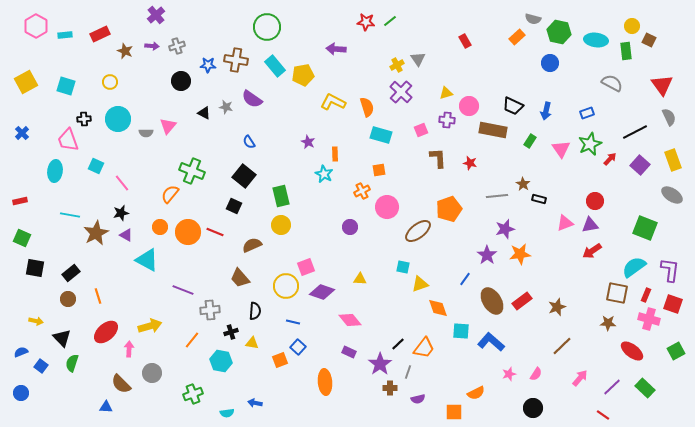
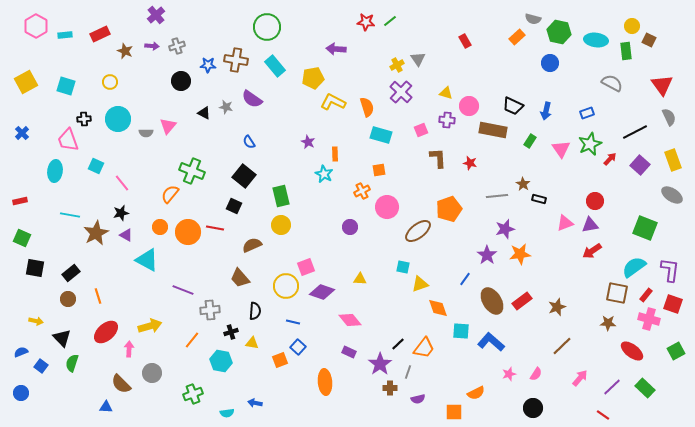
yellow pentagon at (303, 75): moved 10 px right, 3 px down
yellow triangle at (446, 93): rotated 32 degrees clockwise
red line at (215, 232): moved 4 px up; rotated 12 degrees counterclockwise
red rectangle at (646, 295): rotated 16 degrees clockwise
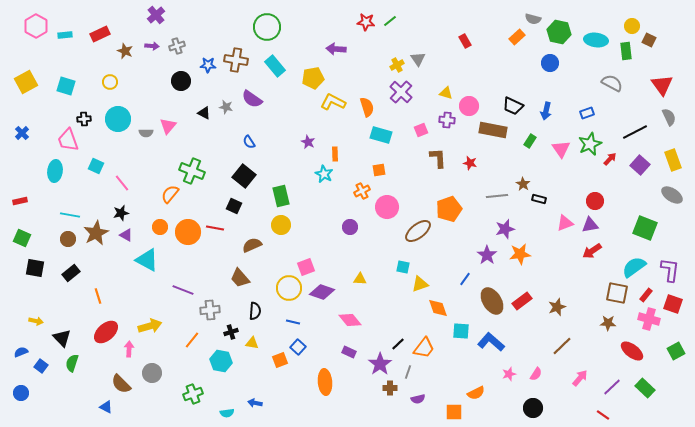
yellow circle at (286, 286): moved 3 px right, 2 px down
brown circle at (68, 299): moved 60 px up
blue triangle at (106, 407): rotated 24 degrees clockwise
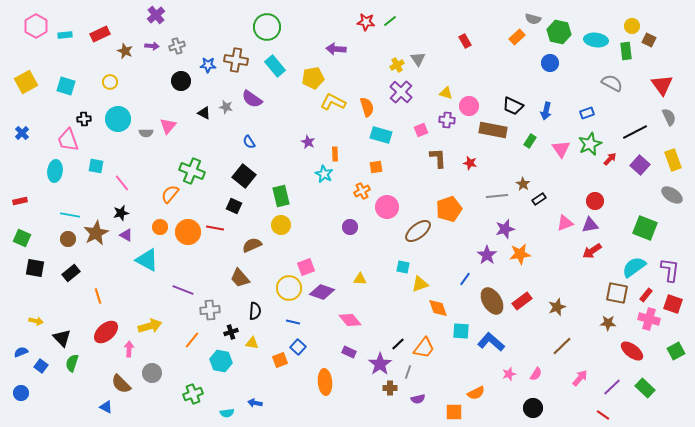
cyan square at (96, 166): rotated 14 degrees counterclockwise
orange square at (379, 170): moved 3 px left, 3 px up
black rectangle at (539, 199): rotated 48 degrees counterclockwise
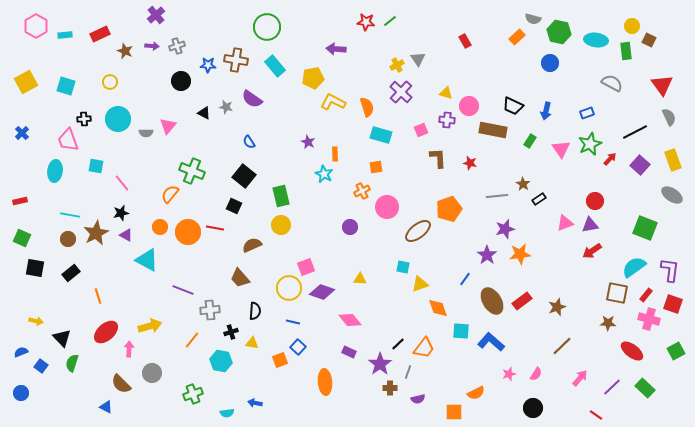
red line at (603, 415): moved 7 px left
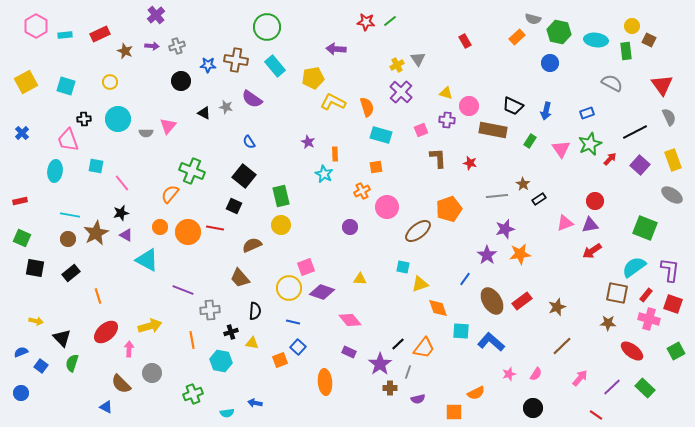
orange line at (192, 340): rotated 48 degrees counterclockwise
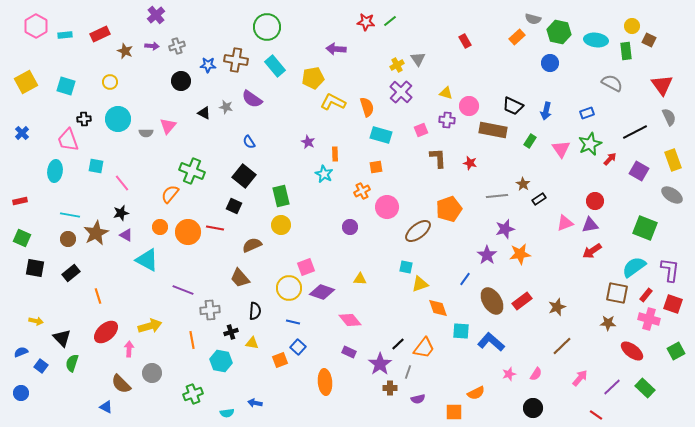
purple square at (640, 165): moved 1 px left, 6 px down; rotated 12 degrees counterclockwise
cyan square at (403, 267): moved 3 px right
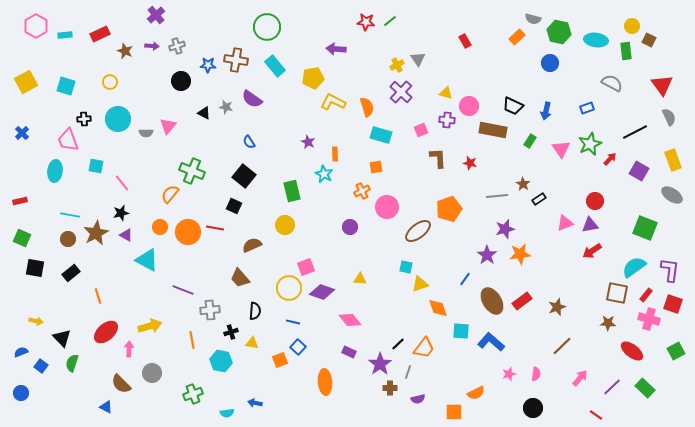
blue rectangle at (587, 113): moved 5 px up
green rectangle at (281, 196): moved 11 px right, 5 px up
yellow circle at (281, 225): moved 4 px right
pink semicircle at (536, 374): rotated 24 degrees counterclockwise
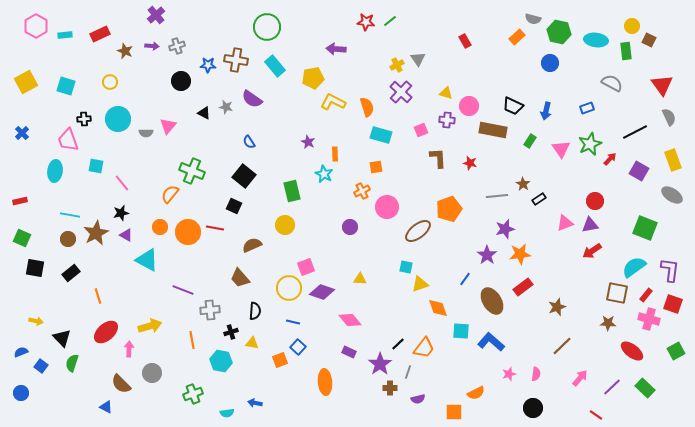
red rectangle at (522, 301): moved 1 px right, 14 px up
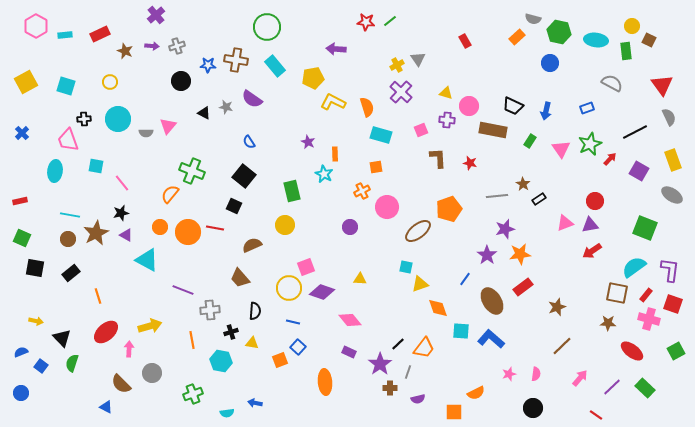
blue L-shape at (491, 342): moved 3 px up
